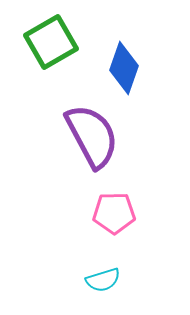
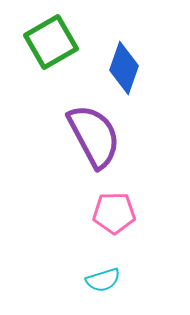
purple semicircle: moved 2 px right
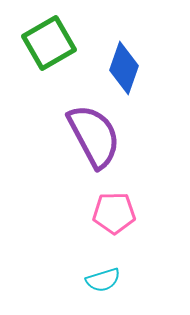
green square: moved 2 px left, 1 px down
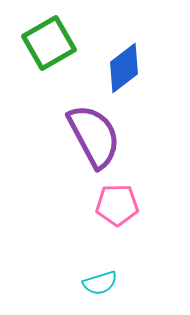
blue diamond: rotated 33 degrees clockwise
pink pentagon: moved 3 px right, 8 px up
cyan semicircle: moved 3 px left, 3 px down
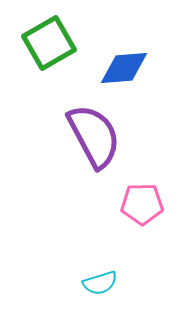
blue diamond: rotated 33 degrees clockwise
pink pentagon: moved 25 px right, 1 px up
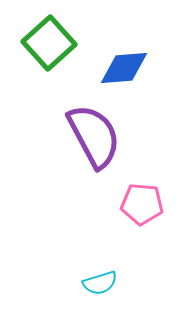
green square: rotated 12 degrees counterclockwise
pink pentagon: rotated 6 degrees clockwise
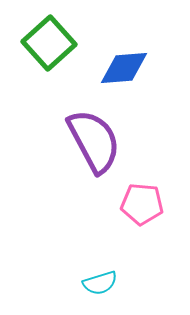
purple semicircle: moved 5 px down
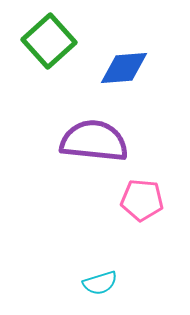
green square: moved 2 px up
purple semicircle: rotated 56 degrees counterclockwise
pink pentagon: moved 4 px up
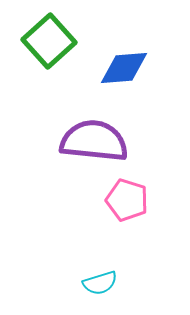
pink pentagon: moved 15 px left; rotated 12 degrees clockwise
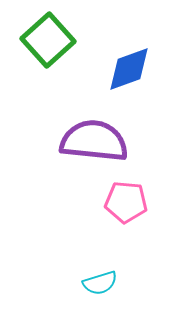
green square: moved 1 px left, 1 px up
blue diamond: moved 5 px right, 1 px down; rotated 15 degrees counterclockwise
pink pentagon: moved 1 px left, 2 px down; rotated 12 degrees counterclockwise
